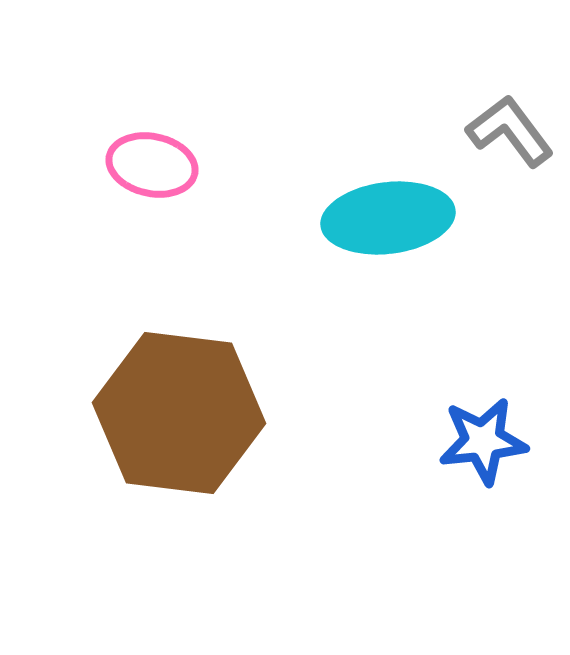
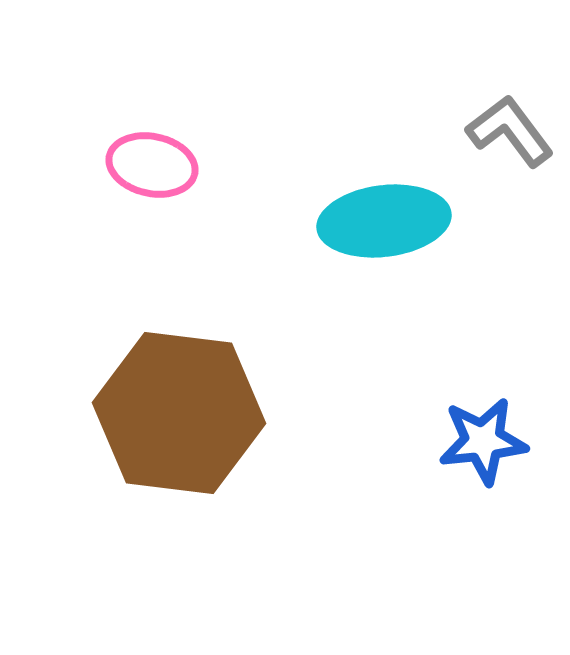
cyan ellipse: moved 4 px left, 3 px down
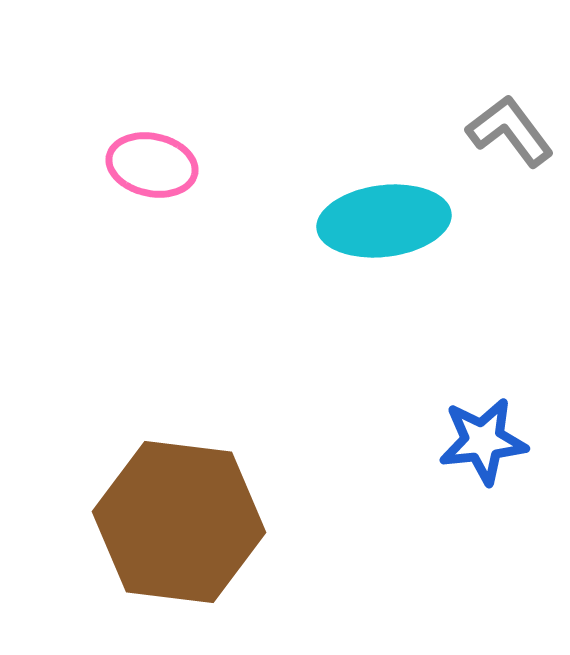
brown hexagon: moved 109 px down
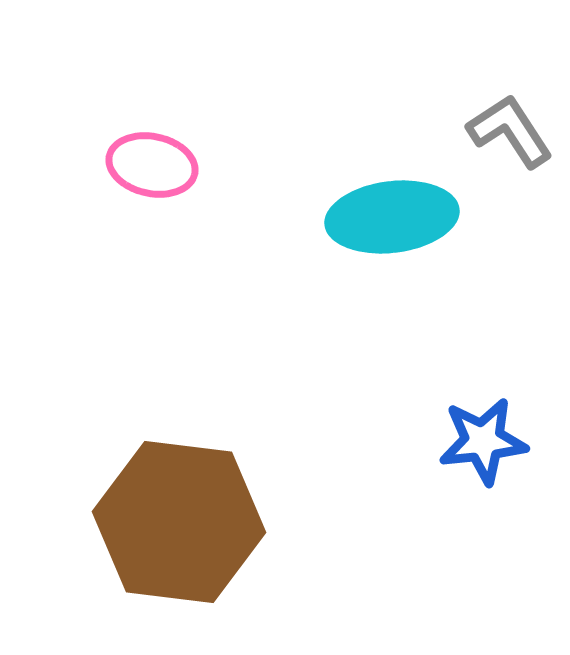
gray L-shape: rotated 4 degrees clockwise
cyan ellipse: moved 8 px right, 4 px up
